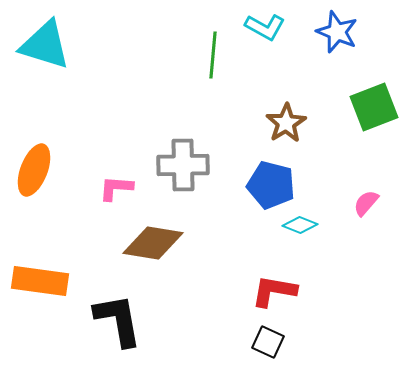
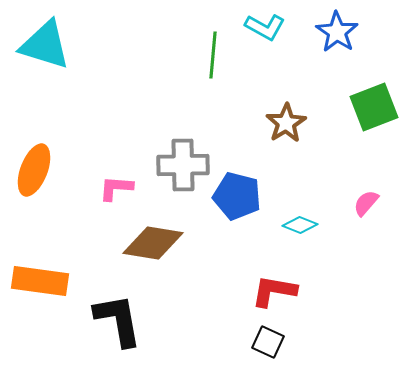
blue star: rotated 12 degrees clockwise
blue pentagon: moved 34 px left, 11 px down
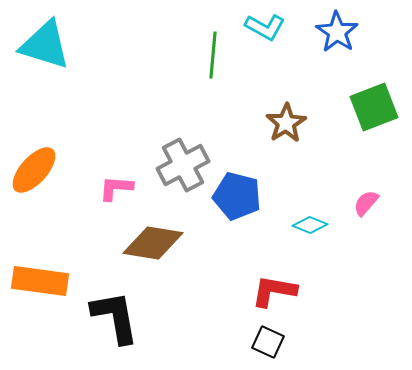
gray cross: rotated 27 degrees counterclockwise
orange ellipse: rotated 21 degrees clockwise
cyan diamond: moved 10 px right
black L-shape: moved 3 px left, 3 px up
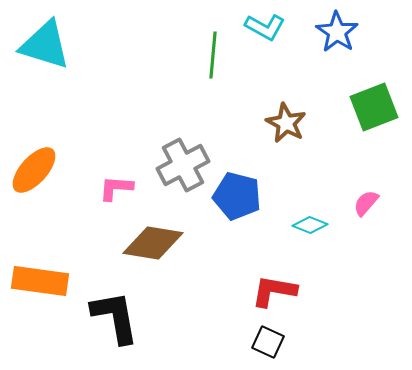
brown star: rotated 12 degrees counterclockwise
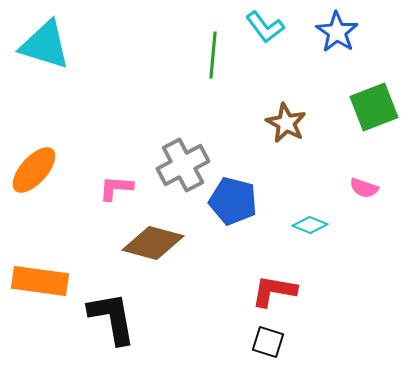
cyan L-shape: rotated 24 degrees clockwise
blue pentagon: moved 4 px left, 5 px down
pink semicircle: moved 2 px left, 15 px up; rotated 112 degrees counterclockwise
brown diamond: rotated 6 degrees clockwise
black L-shape: moved 3 px left, 1 px down
black square: rotated 8 degrees counterclockwise
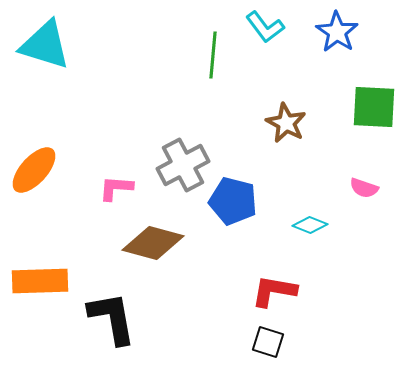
green square: rotated 24 degrees clockwise
orange rectangle: rotated 10 degrees counterclockwise
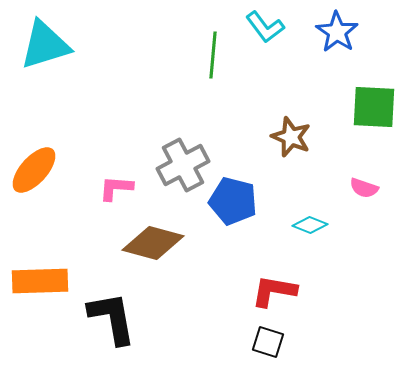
cyan triangle: rotated 34 degrees counterclockwise
brown star: moved 5 px right, 14 px down; rotated 6 degrees counterclockwise
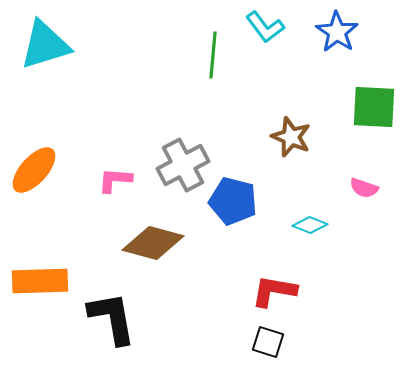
pink L-shape: moved 1 px left, 8 px up
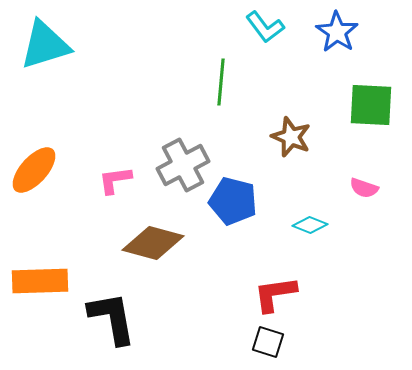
green line: moved 8 px right, 27 px down
green square: moved 3 px left, 2 px up
pink L-shape: rotated 12 degrees counterclockwise
red L-shape: moved 1 px right, 3 px down; rotated 18 degrees counterclockwise
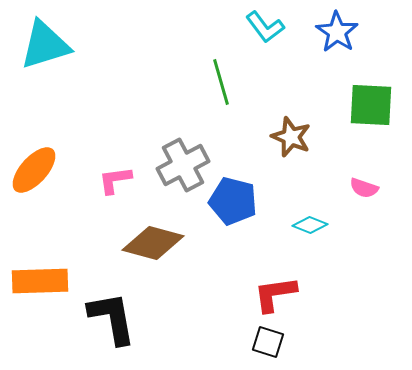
green line: rotated 21 degrees counterclockwise
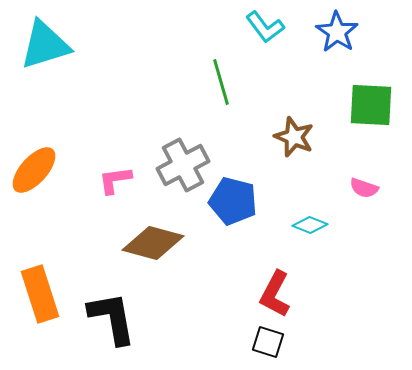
brown star: moved 3 px right
orange rectangle: moved 13 px down; rotated 74 degrees clockwise
red L-shape: rotated 54 degrees counterclockwise
